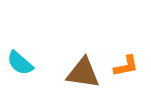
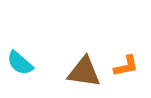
brown triangle: moved 1 px right, 1 px up
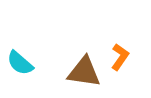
orange L-shape: moved 6 px left, 9 px up; rotated 44 degrees counterclockwise
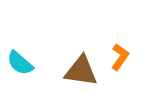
brown triangle: moved 3 px left, 1 px up
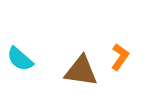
cyan semicircle: moved 4 px up
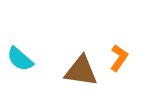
orange L-shape: moved 1 px left, 1 px down
